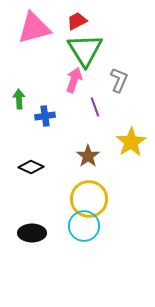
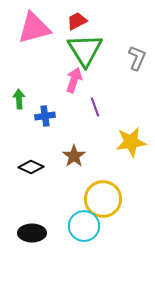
gray L-shape: moved 18 px right, 22 px up
yellow star: rotated 24 degrees clockwise
brown star: moved 14 px left
yellow circle: moved 14 px right
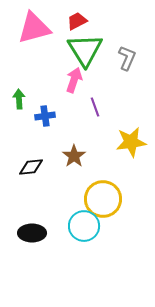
gray L-shape: moved 10 px left
black diamond: rotated 30 degrees counterclockwise
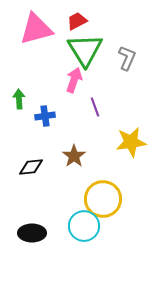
pink triangle: moved 2 px right, 1 px down
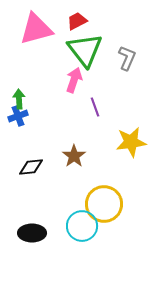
green triangle: rotated 6 degrees counterclockwise
blue cross: moved 27 px left; rotated 12 degrees counterclockwise
yellow circle: moved 1 px right, 5 px down
cyan circle: moved 2 px left
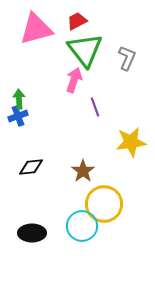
brown star: moved 9 px right, 15 px down
